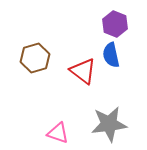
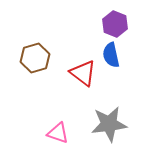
red triangle: moved 2 px down
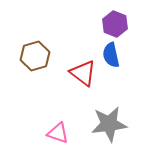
brown hexagon: moved 2 px up
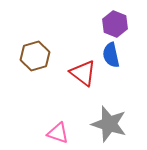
gray star: rotated 24 degrees clockwise
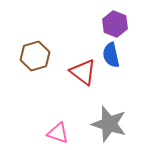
red triangle: moved 1 px up
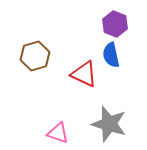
red triangle: moved 1 px right, 2 px down; rotated 12 degrees counterclockwise
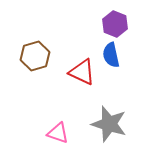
red triangle: moved 2 px left, 2 px up
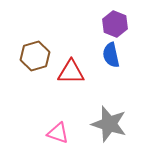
red triangle: moved 11 px left; rotated 24 degrees counterclockwise
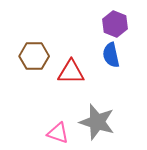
brown hexagon: moved 1 px left; rotated 16 degrees clockwise
gray star: moved 12 px left, 2 px up
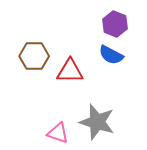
blue semicircle: rotated 50 degrees counterclockwise
red triangle: moved 1 px left, 1 px up
